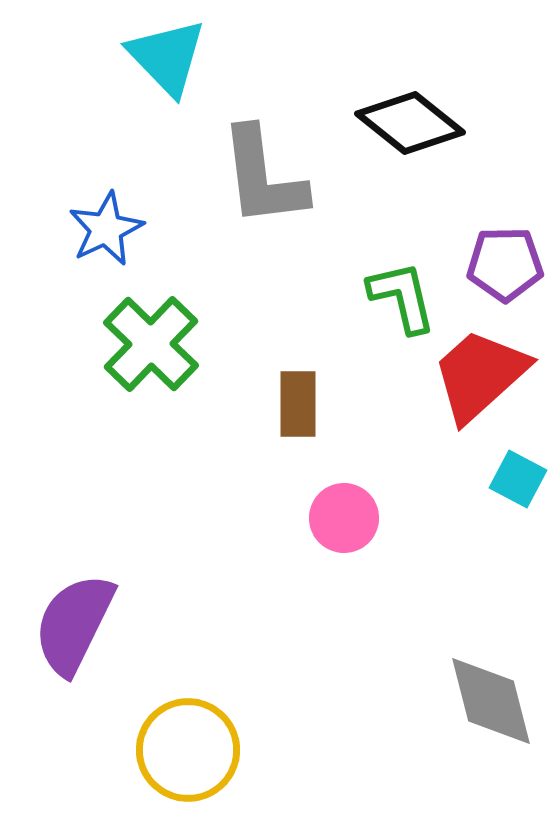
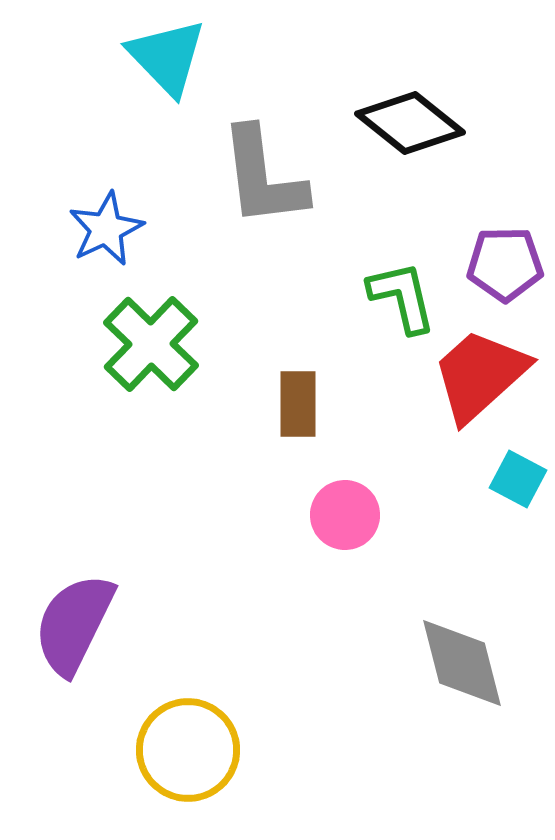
pink circle: moved 1 px right, 3 px up
gray diamond: moved 29 px left, 38 px up
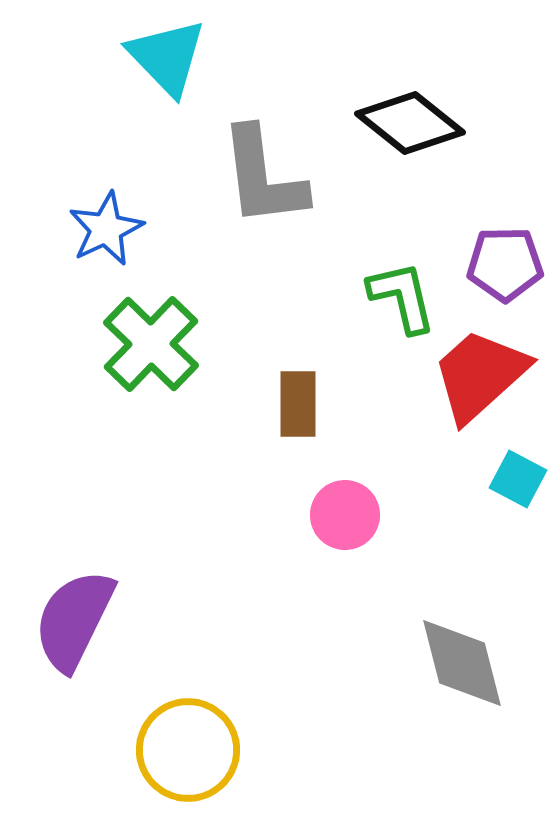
purple semicircle: moved 4 px up
